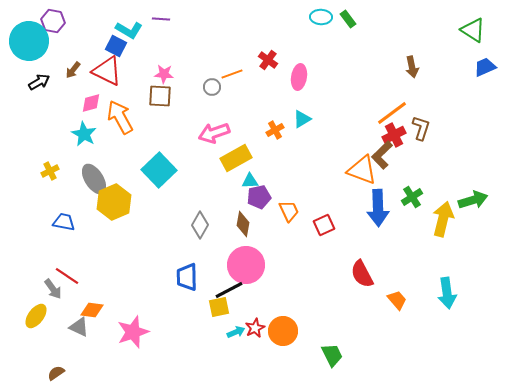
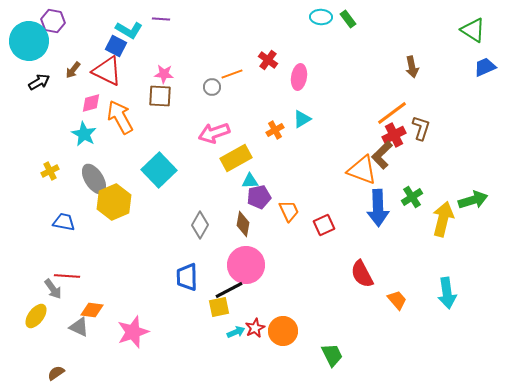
red line at (67, 276): rotated 30 degrees counterclockwise
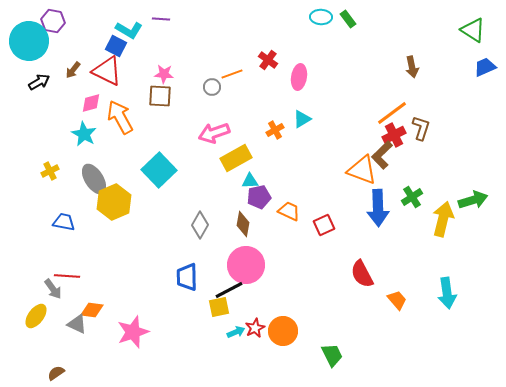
orange trapezoid at (289, 211): rotated 40 degrees counterclockwise
gray triangle at (79, 327): moved 2 px left, 3 px up
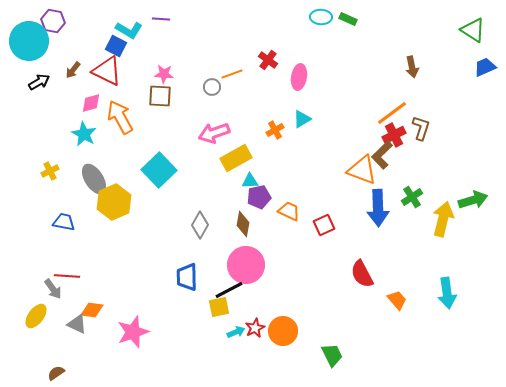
green rectangle at (348, 19): rotated 30 degrees counterclockwise
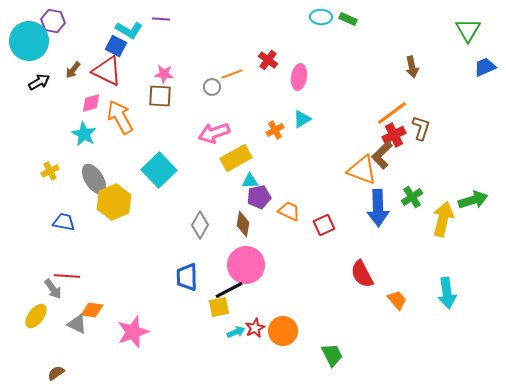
green triangle at (473, 30): moved 5 px left; rotated 28 degrees clockwise
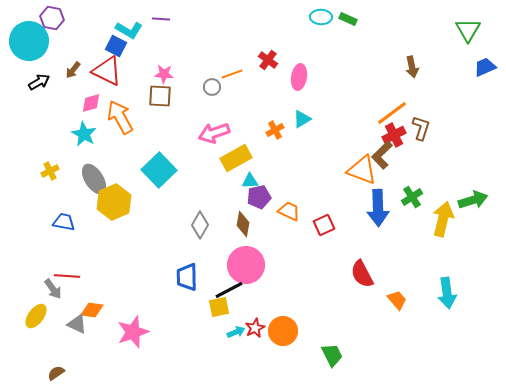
purple hexagon at (53, 21): moved 1 px left, 3 px up
